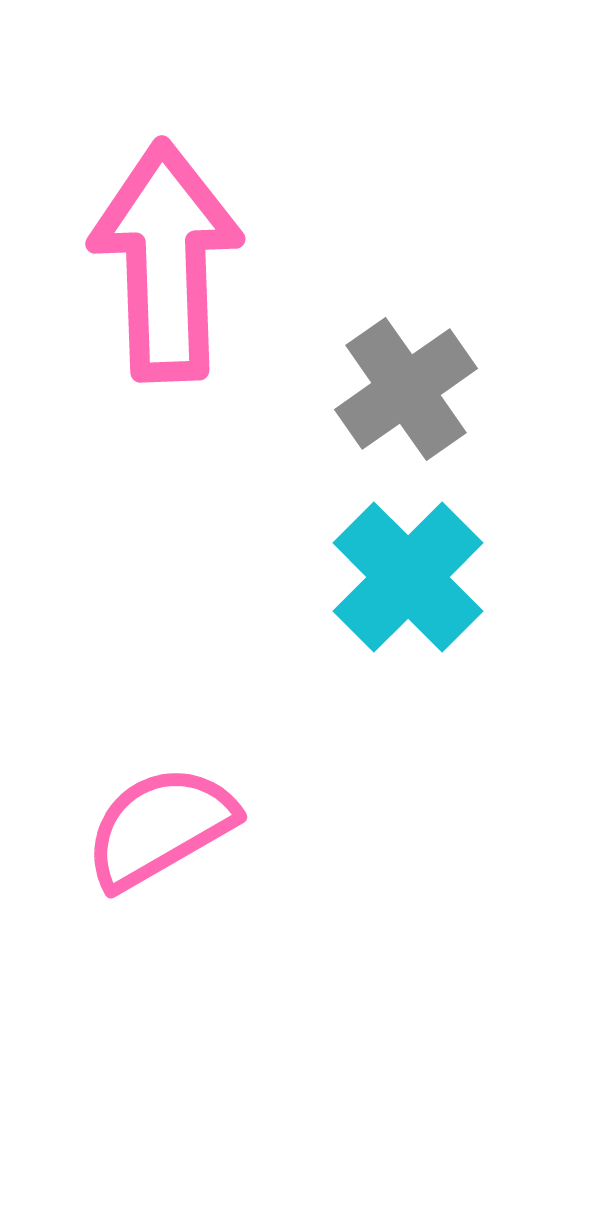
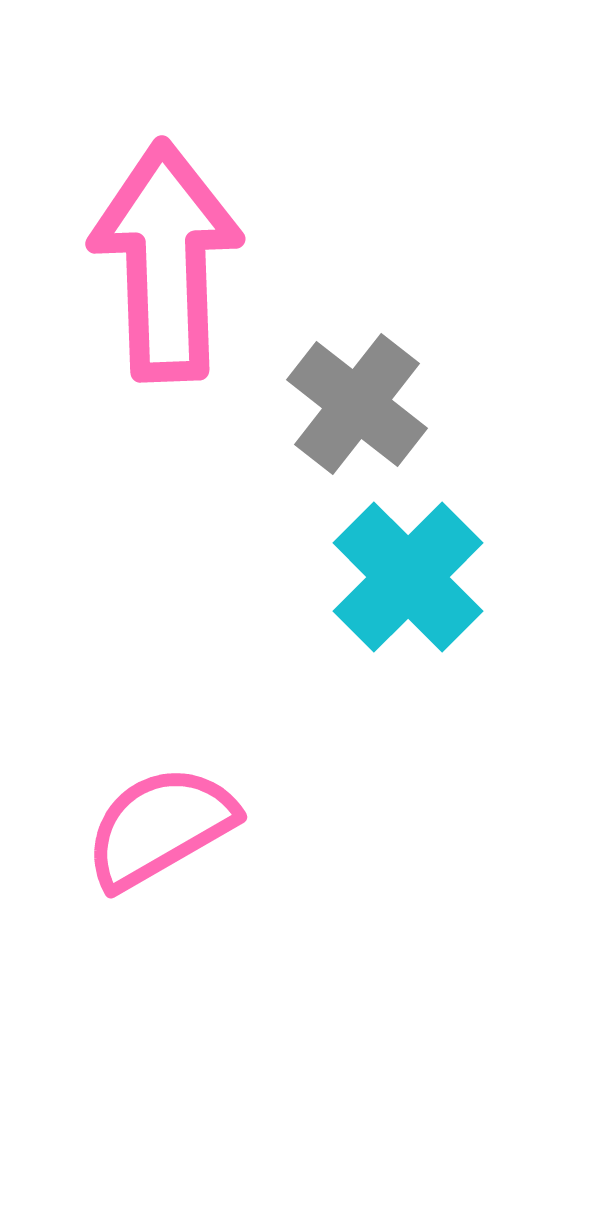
gray cross: moved 49 px left, 15 px down; rotated 17 degrees counterclockwise
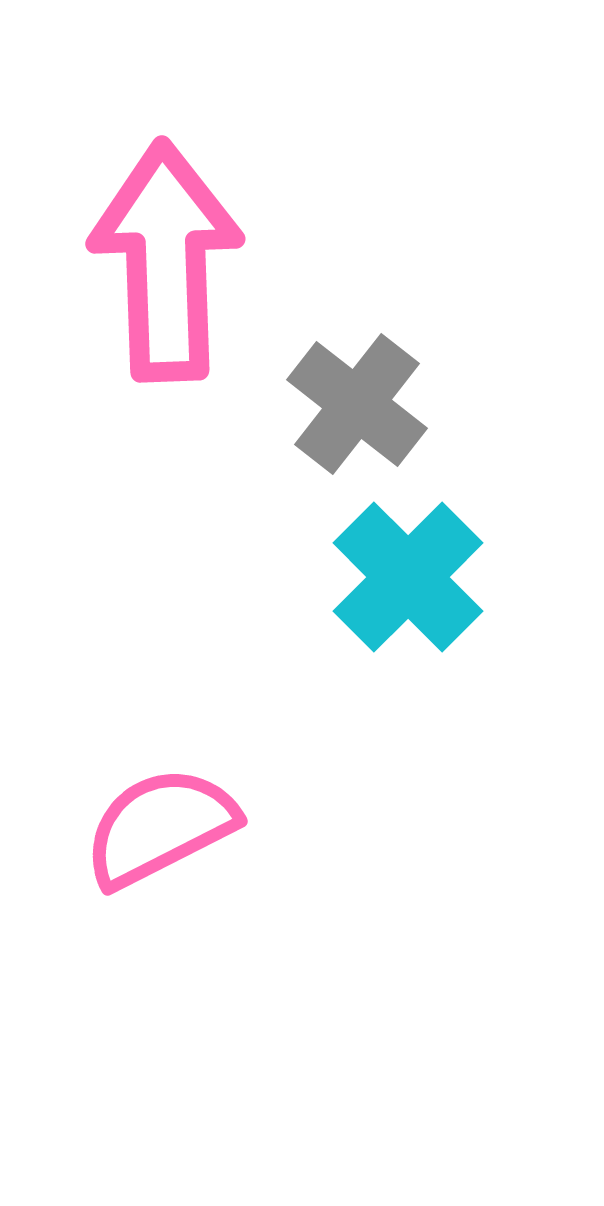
pink semicircle: rotated 3 degrees clockwise
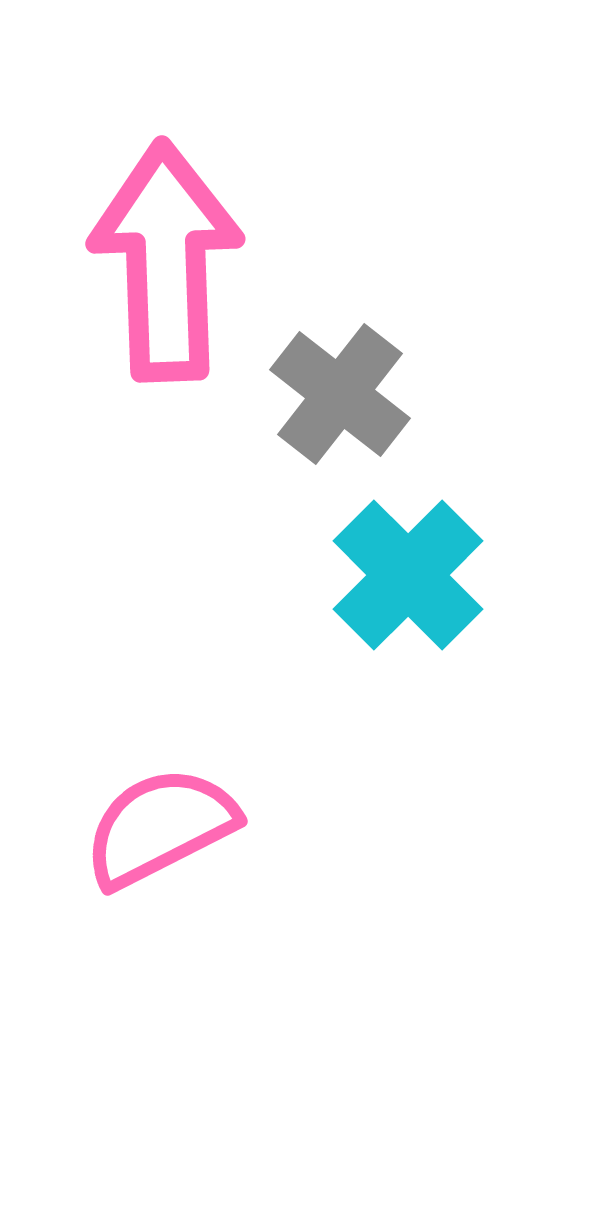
gray cross: moved 17 px left, 10 px up
cyan cross: moved 2 px up
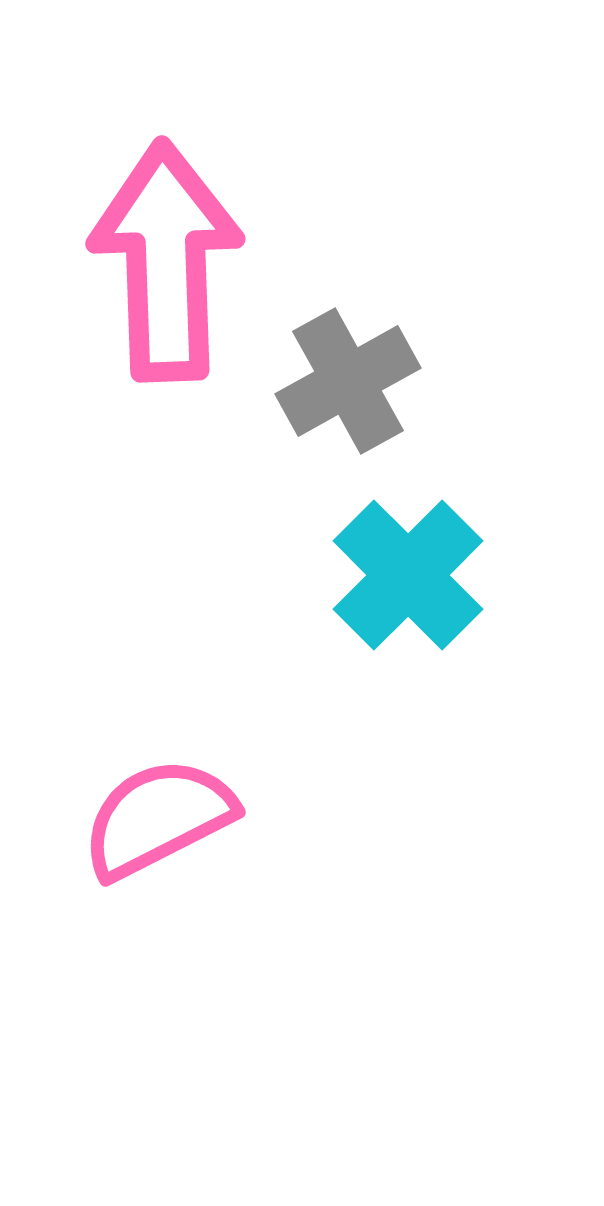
gray cross: moved 8 px right, 13 px up; rotated 23 degrees clockwise
pink semicircle: moved 2 px left, 9 px up
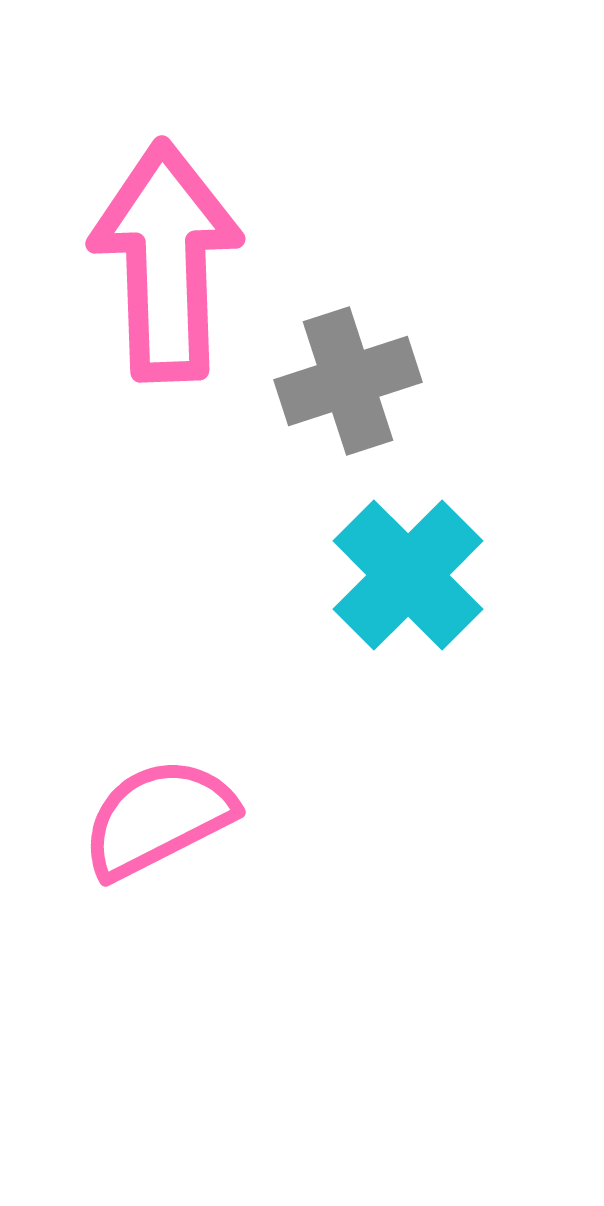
gray cross: rotated 11 degrees clockwise
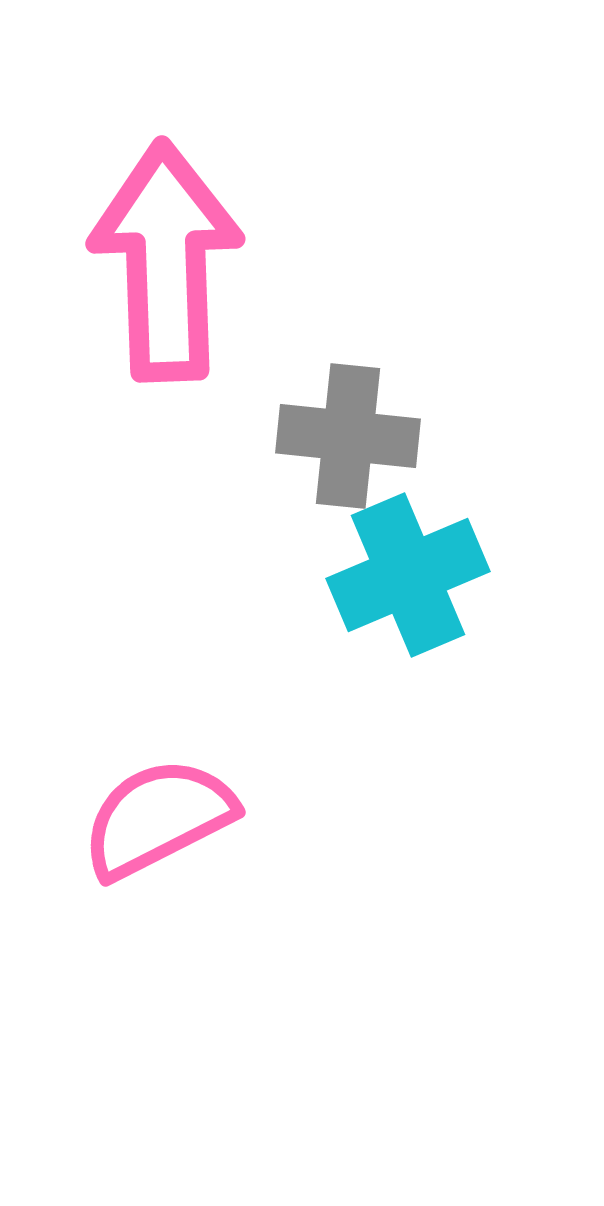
gray cross: moved 55 px down; rotated 24 degrees clockwise
cyan cross: rotated 22 degrees clockwise
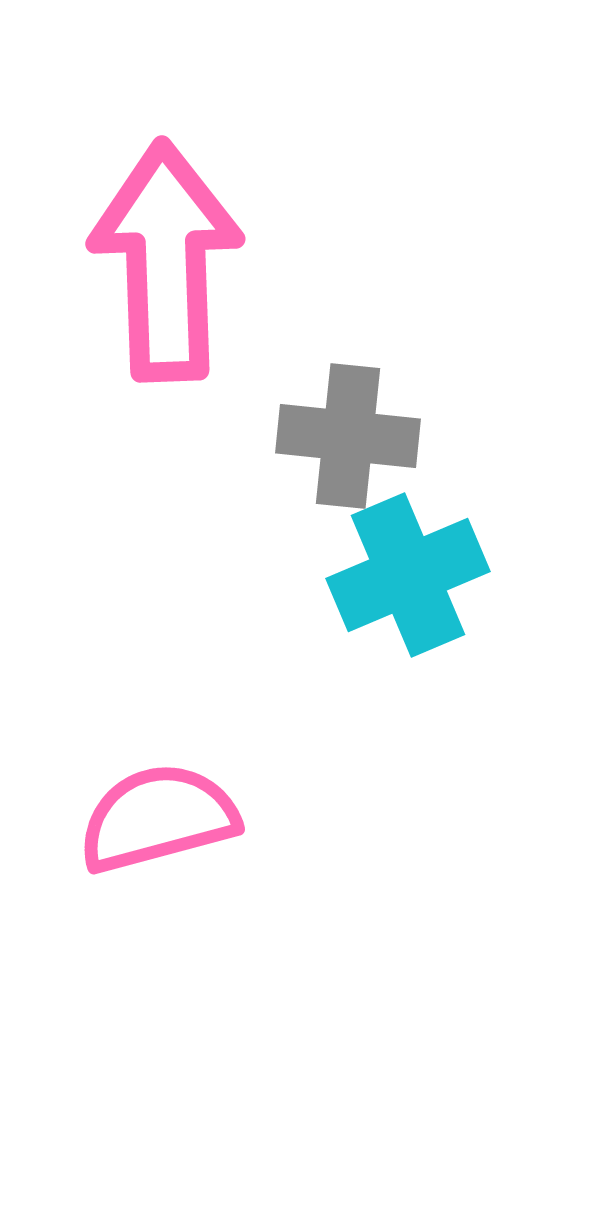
pink semicircle: rotated 12 degrees clockwise
